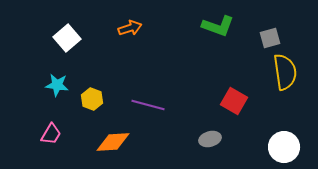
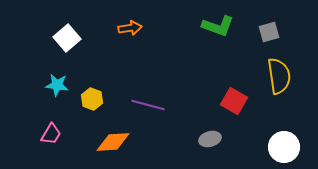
orange arrow: rotated 10 degrees clockwise
gray square: moved 1 px left, 6 px up
yellow semicircle: moved 6 px left, 4 px down
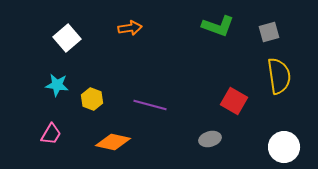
purple line: moved 2 px right
orange diamond: rotated 16 degrees clockwise
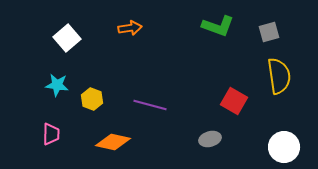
pink trapezoid: rotated 30 degrees counterclockwise
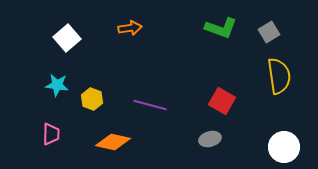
green L-shape: moved 3 px right, 2 px down
gray square: rotated 15 degrees counterclockwise
red square: moved 12 px left
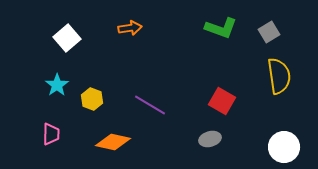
cyan star: rotated 30 degrees clockwise
purple line: rotated 16 degrees clockwise
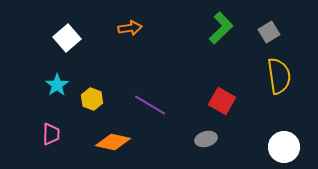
green L-shape: rotated 64 degrees counterclockwise
gray ellipse: moved 4 px left
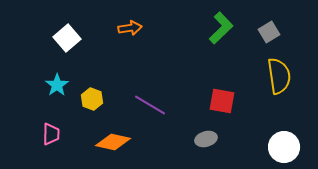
red square: rotated 20 degrees counterclockwise
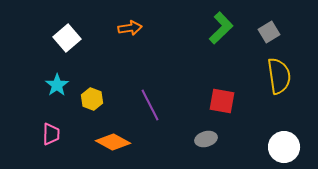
purple line: rotated 32 degrees clockwise
orange diamond: rotated 16 degrees clockwise
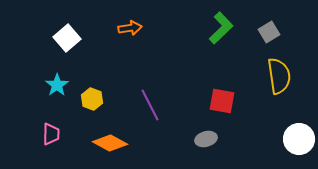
orange diamond: moved 3 px left, 1 px down
white circle: moved 15 px right, 8 px up
